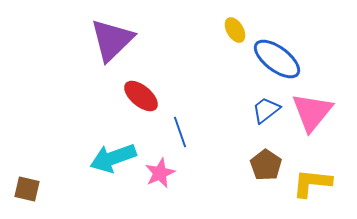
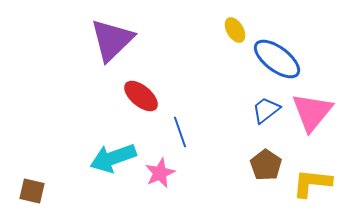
brown square: moved 5 px right, 2 px down
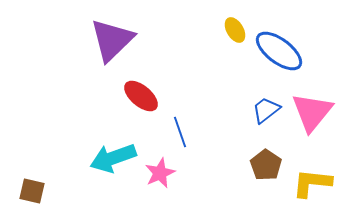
blue ellipse: moved 2 px right, 8 px up
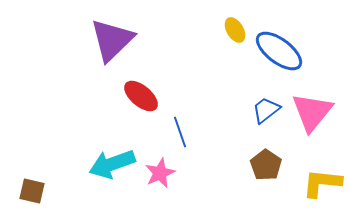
cyan arrow: moved 1 px left, 6 px down
yellow L-shape: moved 10 px right
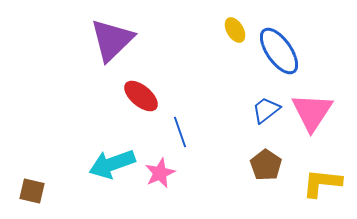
blue ellipse: rotated 18 degrees clockwise
pink triangle: rotated 6 degrees counterclockwise
